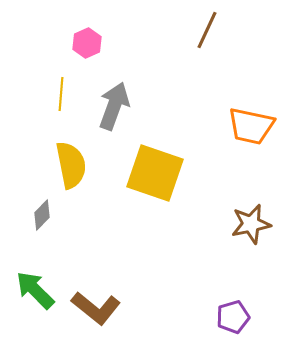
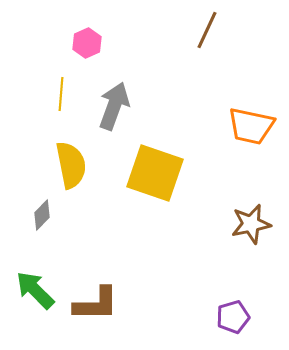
brown L-shape: moved 4 px up; rotated 39 degrees counterclockwise
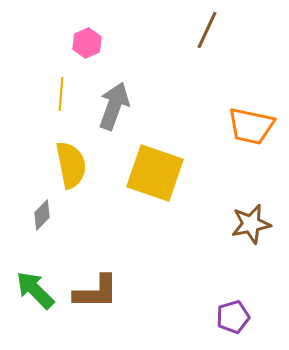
brown L-shape: moved 12 px up
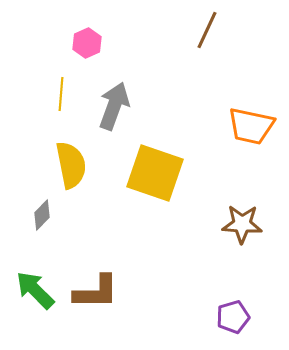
brown star: moved 9 px left; rotated 15 degrees clockwise
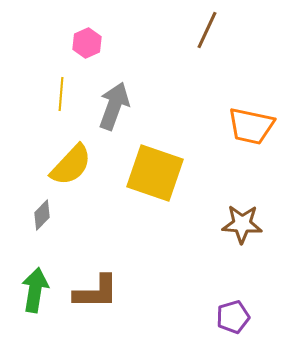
yellow semicircle: rotated 54 degrees clockwise
green arrow: rotated 54 degrees clockwise
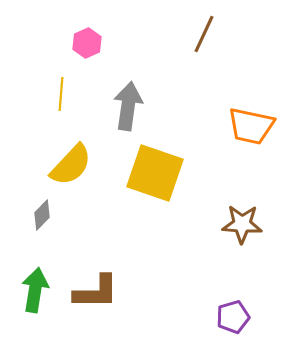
brown line: moved 3 px left, 4 px down
gray arrow: moved 14 px right; rotated 12 degrees counterclockwise
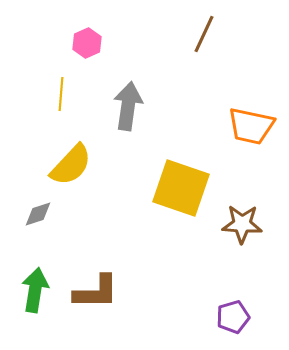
yellow square: moved 26 px right, 15 px down
gray diamond: moved 4 px left, 1 px up; rotated 28 degrees clockwise
